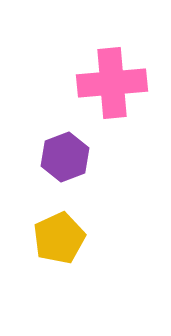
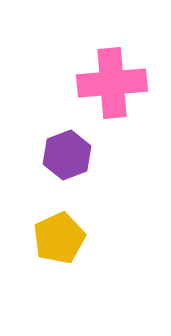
purple hexagon: moved 2 px right, 2 px up
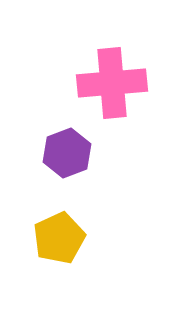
purple hexagon: moved 2 px up
